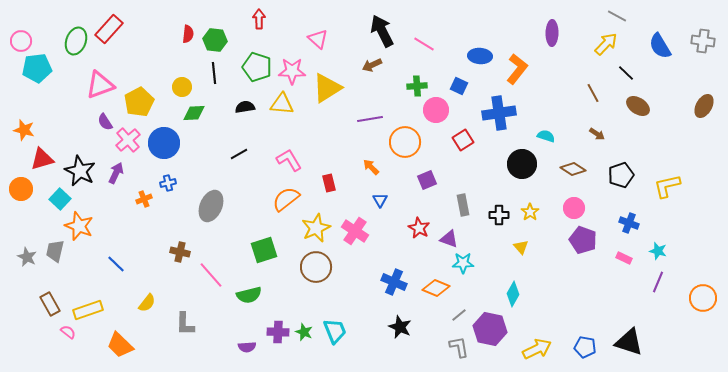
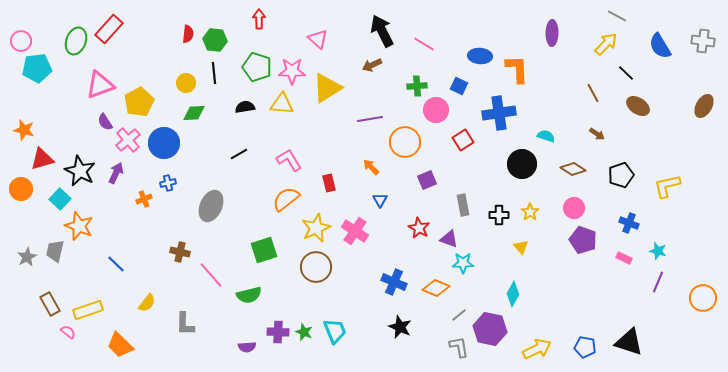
orange L-shape at (517, 69): rotated 40 degrees counterclockwise
yellow circle at (182, 87): moved 4 px right, 4 px up
gray star at (27, 257): rotated 18 degrees clockwise
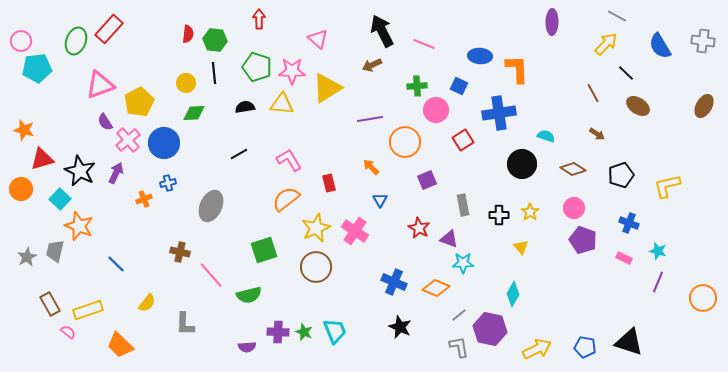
purple ellipse at (552, 33): moved 11 px up
pink line at (424, 44): rotated 10 degrees counterclockwise
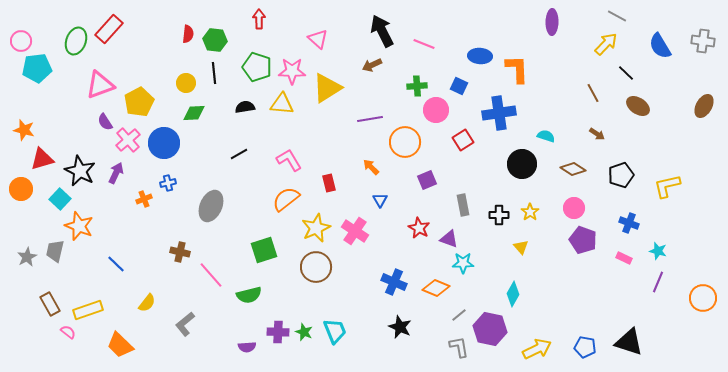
gray L-shape at (185, 324): rotated 50 degrees clockwise
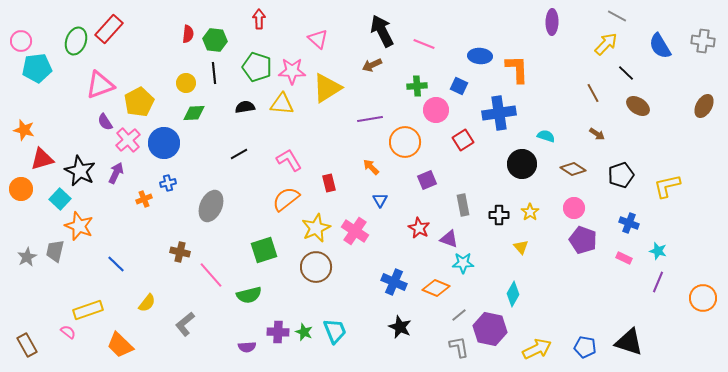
brown rectangle at (50, 304): moved 23 px left, 41 px down
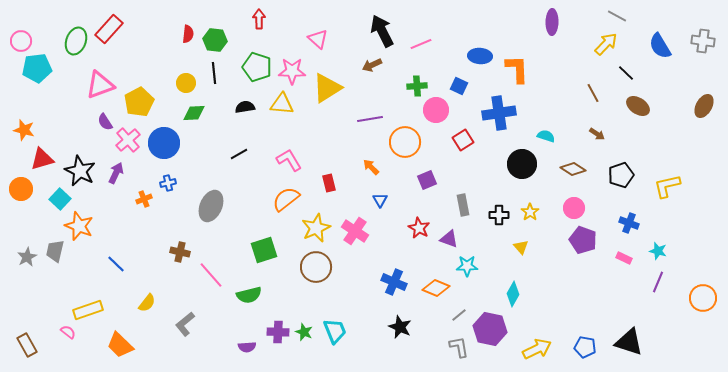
pink line at (424, 44): moved 3 px left; rotated 45 degrees counterclockwise
cyan star at (463, 263): moved 4 px right, 3 px down
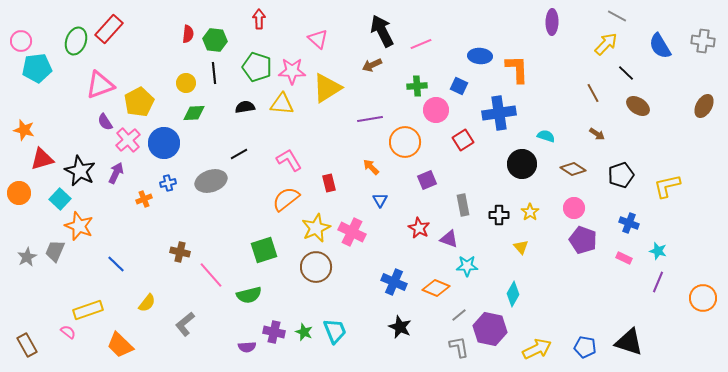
orange circle at (21, 189): moved 2 px left, 4 px down
gray ellipse at (211, 206): moved 25 px up; rotated 48 degrees clockwise
pink cross at (355, 231): moved 3 px left, 1 px down; rotated 8 degrees counterclockwise
gray trapezoid at (55, 251): rotated 10 degrees clockwise
purple cross at (278, 332): moved 4 px left; rotated 10 degrees clockwise
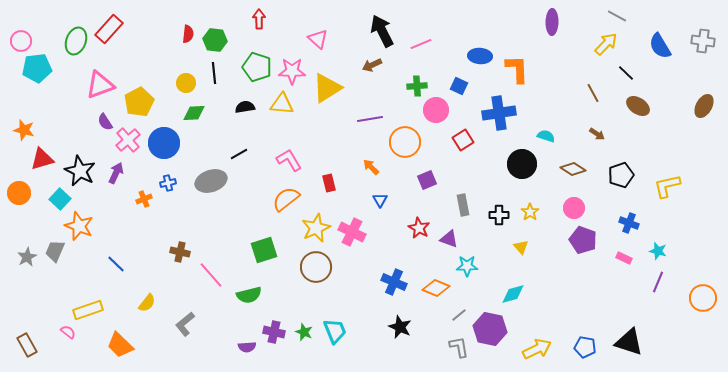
cyan diamond at (513, 294): rotated 45 degrees clockwise
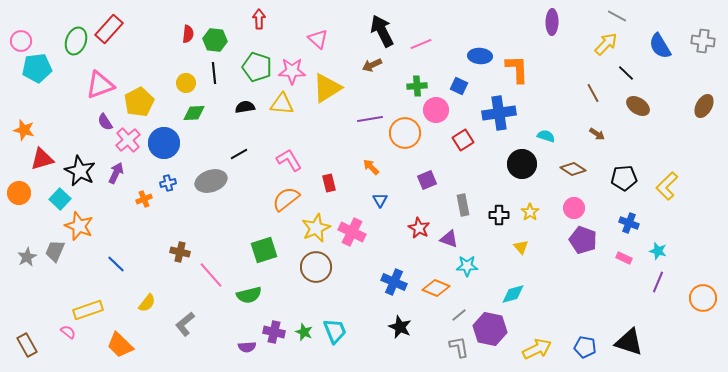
orange circle at (405, 142): moved 9 px up
black pentagon at (621, 175): moved 3 px right, 3 px down; rotated 15 degrees clockwise
yellow L-shape at (667, 186): rotated 32 degrees counterclockwise
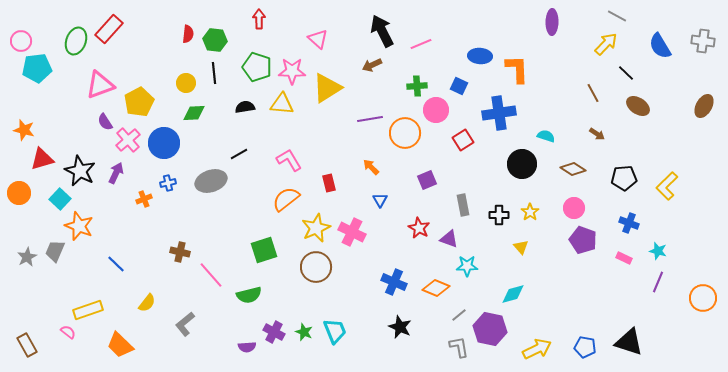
purple cross at (274, 332): rotated 15 degrees clockwise
